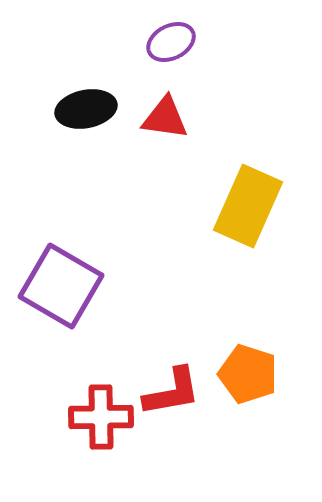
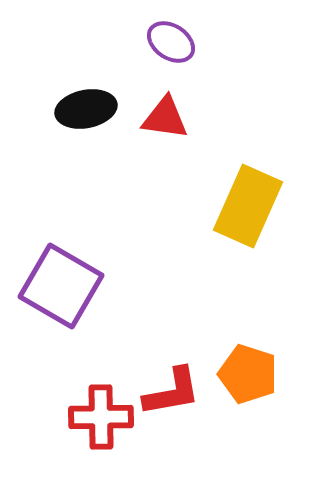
purple ellipse: rotated 60 degrees clockwise
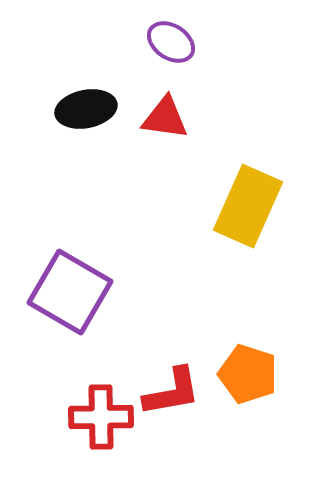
purple square: moved 9 px right, 6 px down
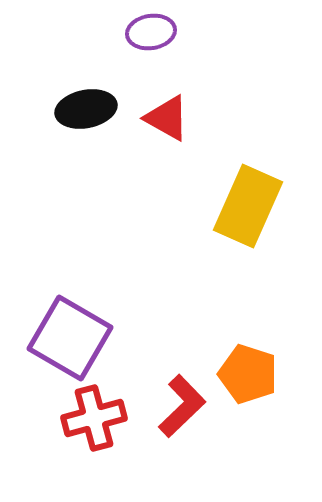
purple ellipse: moved 20 px left, 10 px up; rotated 42 degrees counterclockwise
red triangle: moved 2 px right; rotated 21 degrees clockwise
purple square: moved 46 px down
red L-shape: moved 10 px right, 14 px down; rotated 34 degrees counterclockwise
red cross: moved 7 px left, 1 px down; rotated 14 degrees counterclockwise
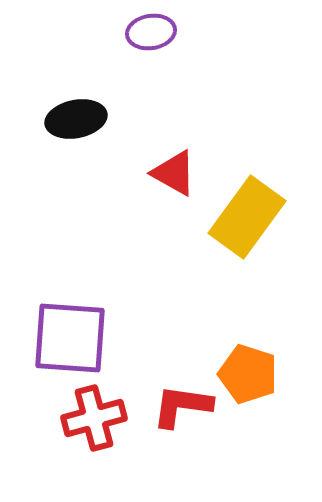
black ellipse: moved 10 px left, 10 px down
red triangle: moved 7 px right, 55 px down
yellow rectangle: moved 1 px left, 11 px down; rotated 12 degrees clockwise
purple square: rotated 26 degrees counterclockwise
red L-shape: rotated 128 degrees counterclockwise
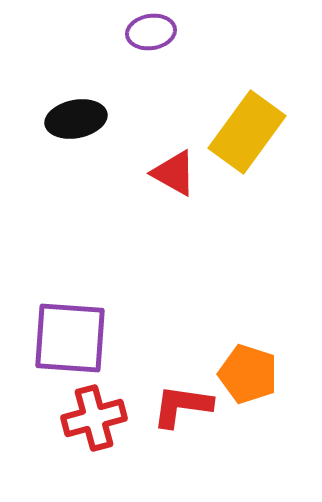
yellow rectangle: moved 85 px up
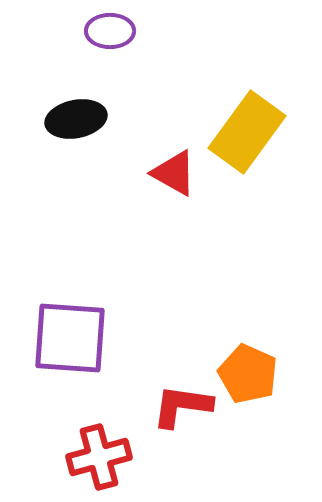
purple ellipse: moved 41 px left, 1 px up; rotated 9 degrees clockwise
orange pentagon: rotated 6 degrees clockwise
red cross: moved 5 px right, 39 px down
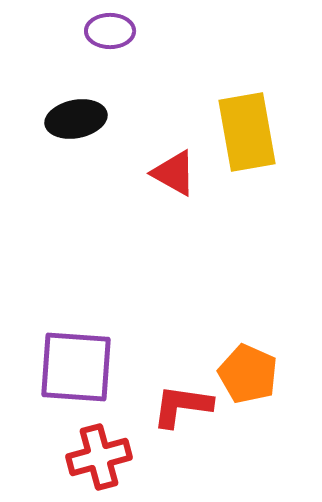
yellow rectangle: rotated 46 degrees counterclockwise
purple square: moved 6 px right, 29 px down
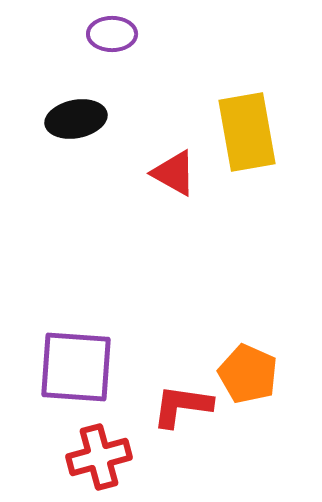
purple ellipse: moved 2 px right, 3 px down
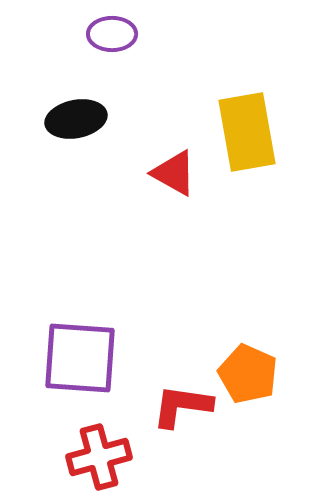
purple square: moved 4 px right, 9 px up
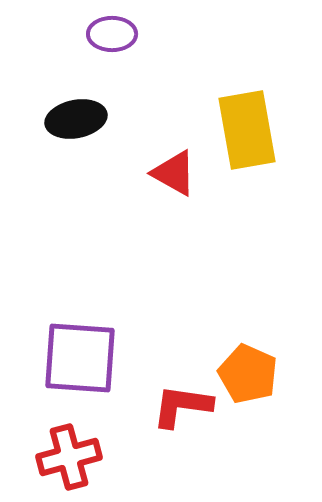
yellow rectangle: moved 2 px up
red cross: moved 30 px left
